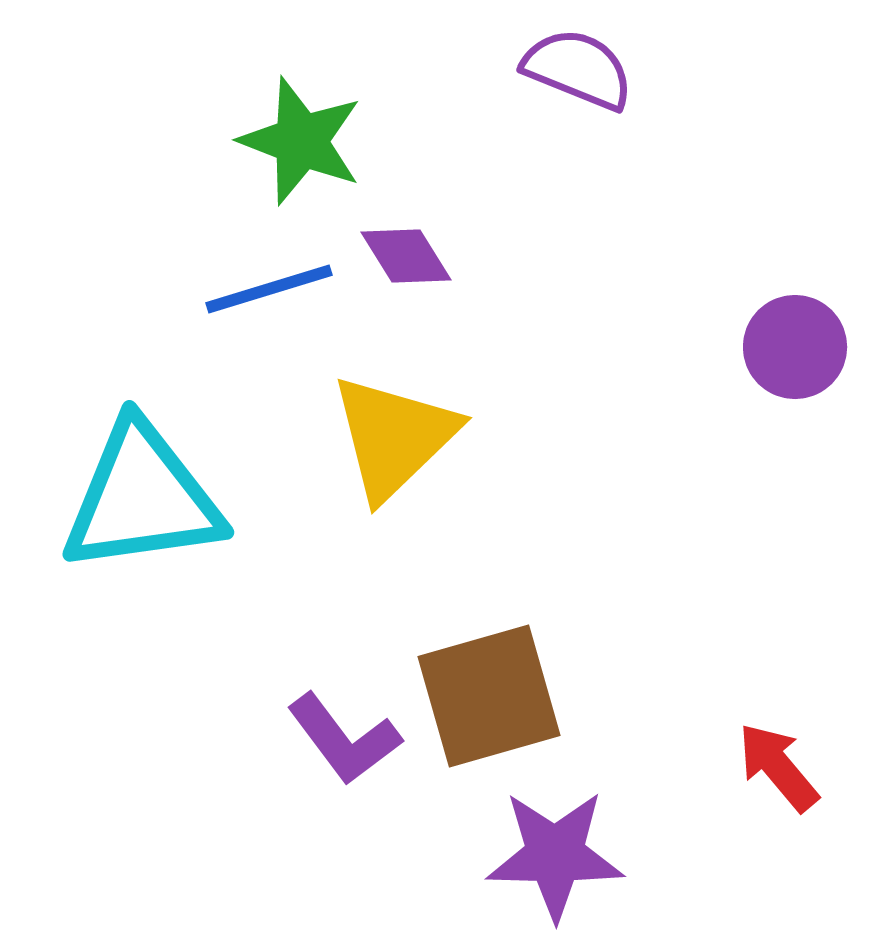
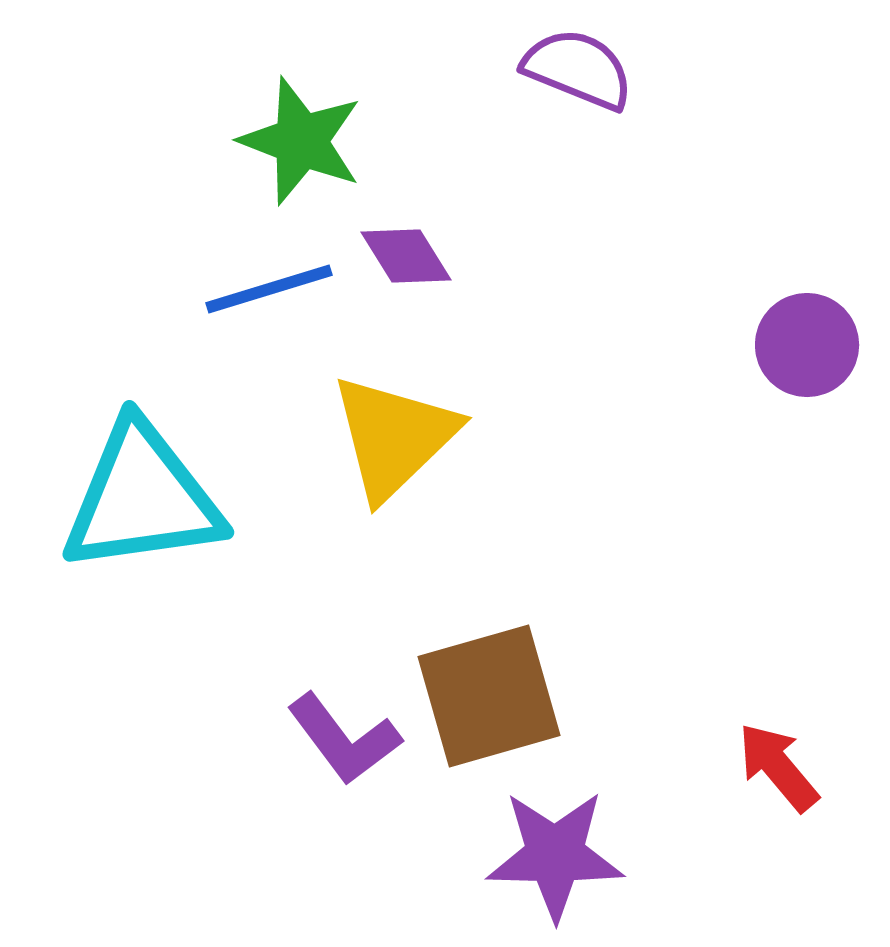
purple circle: moved 12 px right, 2 px up
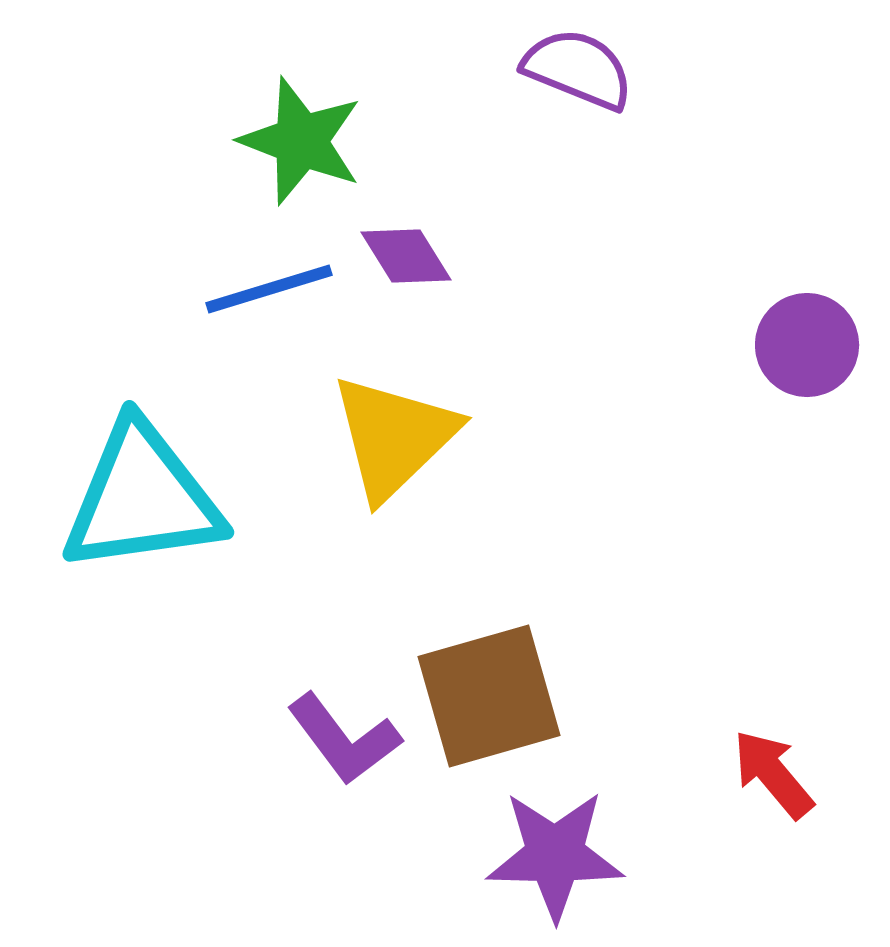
red arrow: moved 5 px left, 7 px down
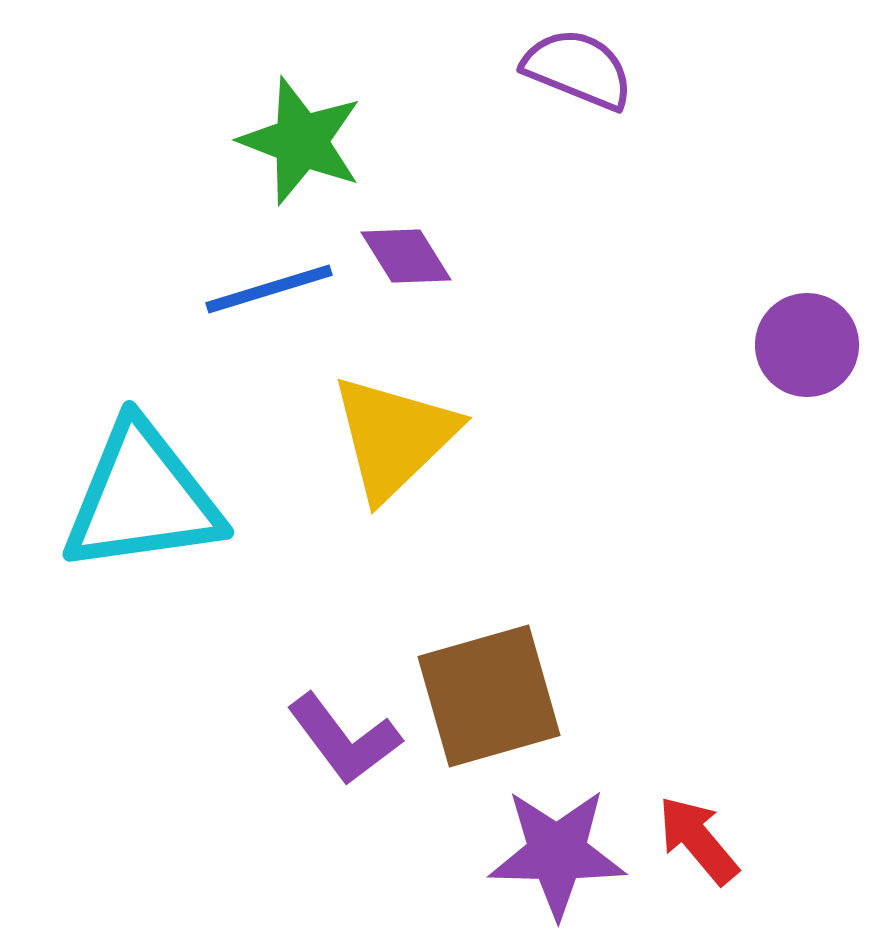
red arrow: moved 75 px left, 66 px down
purple star: moved 2 px right, 2 px up
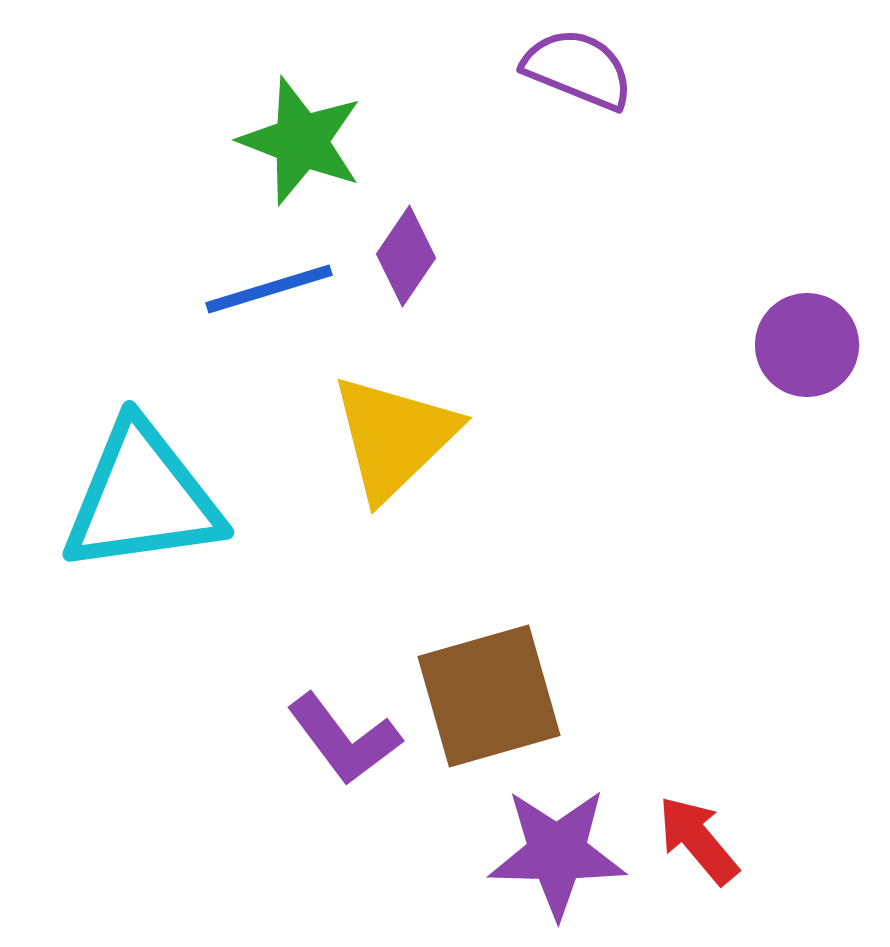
purple diamond: rotated 66 degrees clockwise
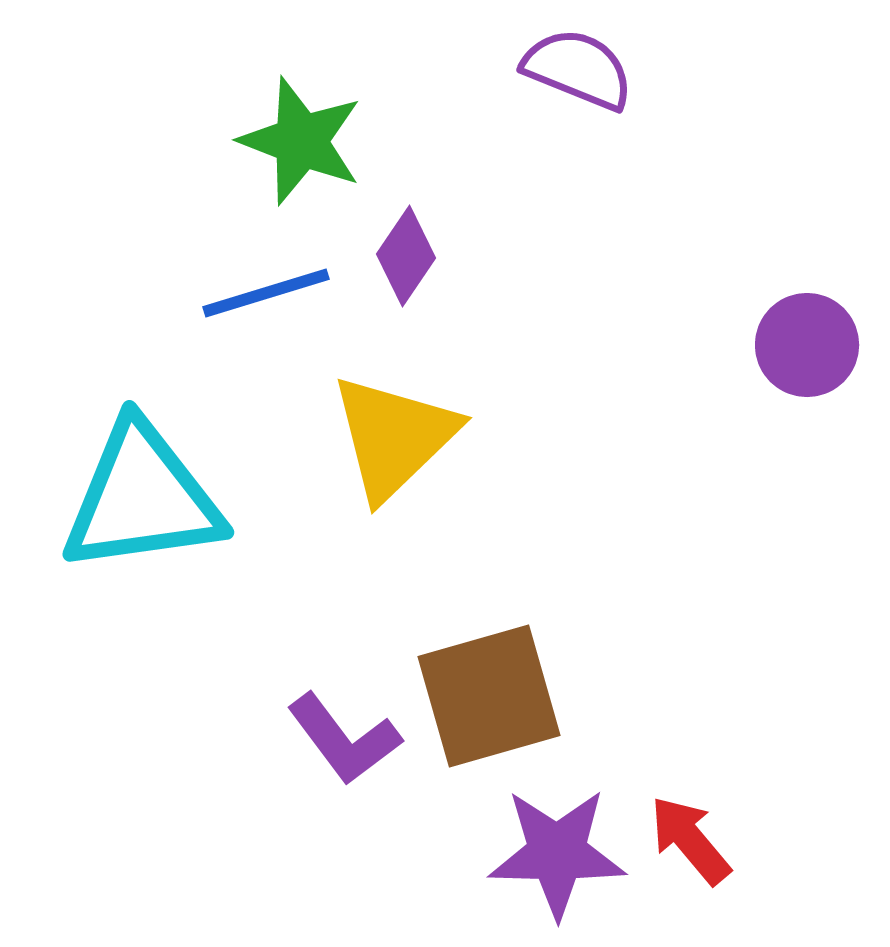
blue line: moved 3 px left, 4 px down
red arrow: moved 8 px left
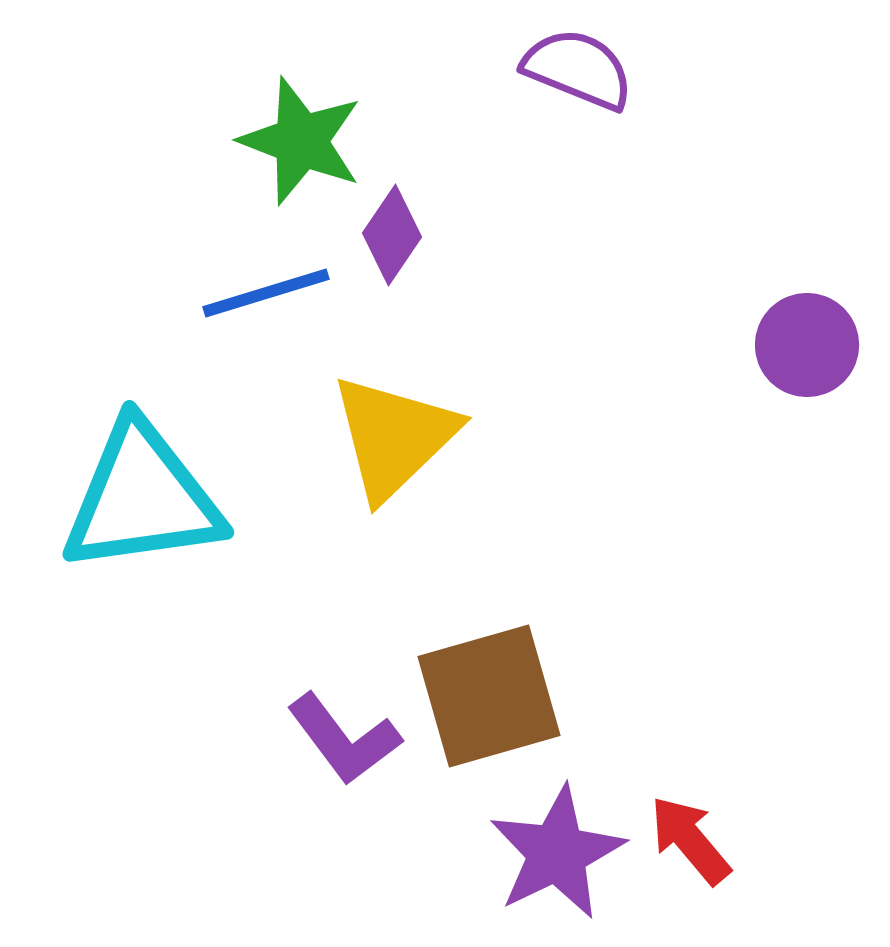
purple diamond: moved 14 px left, 21 px up
purple star: rotated 27 degrees counterclockwise
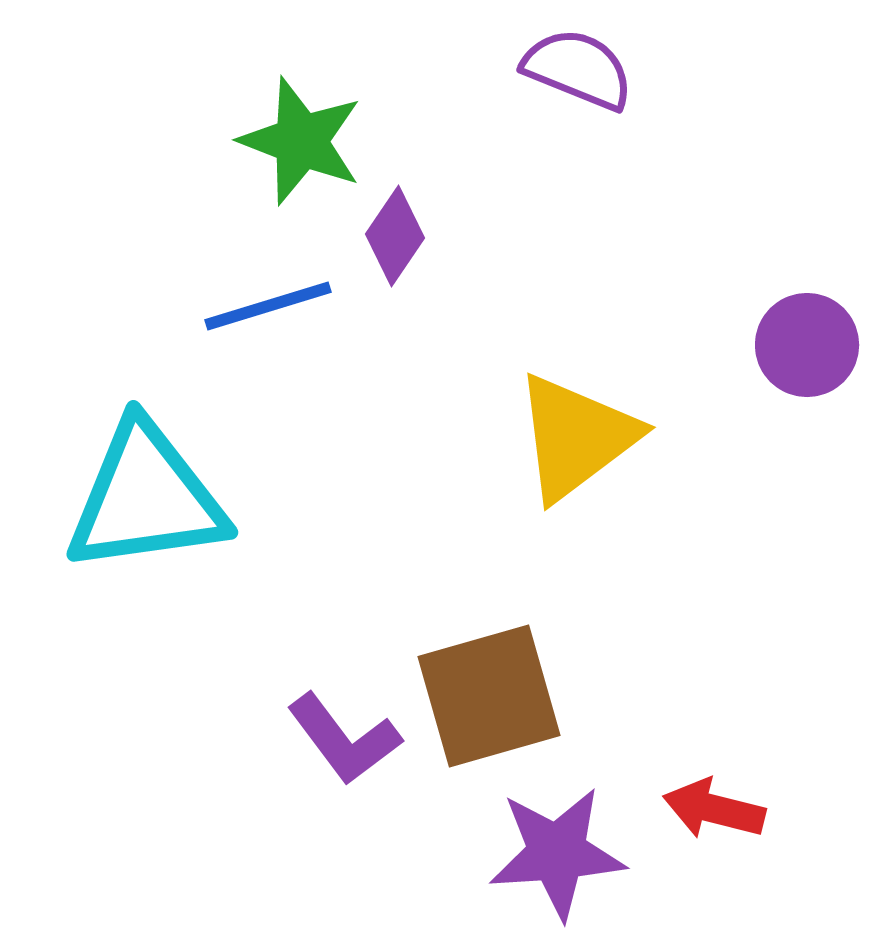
purple diamond: moved 3 px right, 1 px down
blue line: moved 2 px right, 13 px down
yellow triangle: moved 182 px right; rotated 7 degrees clockwise
cyan triangle: moved 4 px right
red arrow: moved 24 px right, 31 px up; rotated 36 degrees counterclockwise
purple star: rotated 22 degrees clockwise
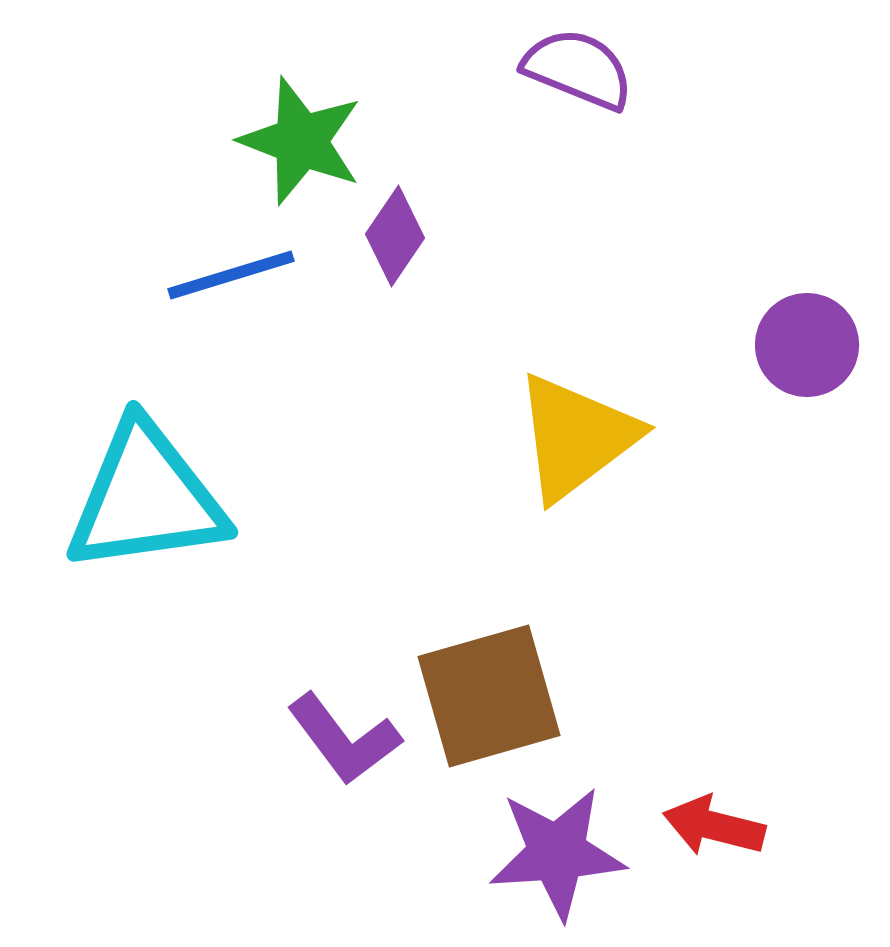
blue line: moved 37 px left, 31 px up
red arrow: moved 17 px down
